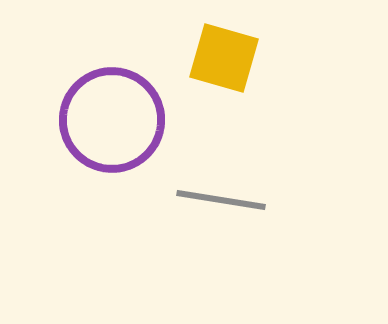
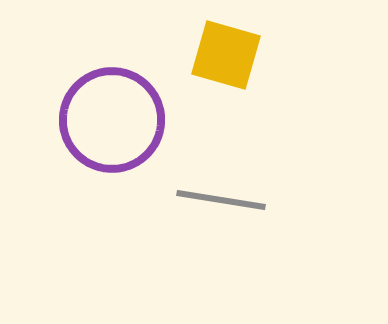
yellow square: moved 2 px right, 3 px up
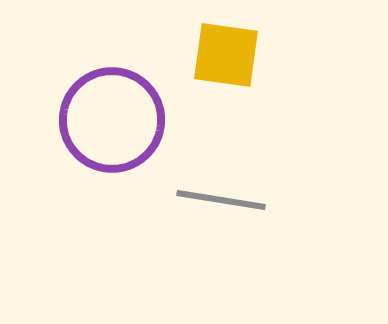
yellow square: rotated 8 degrees counterclockwise
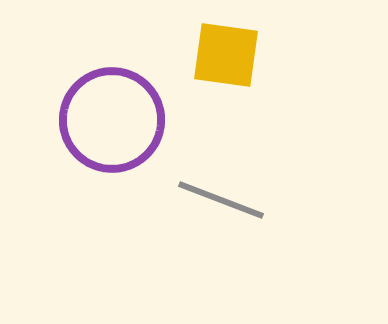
gray line: rotated 12 degrees clockwise
